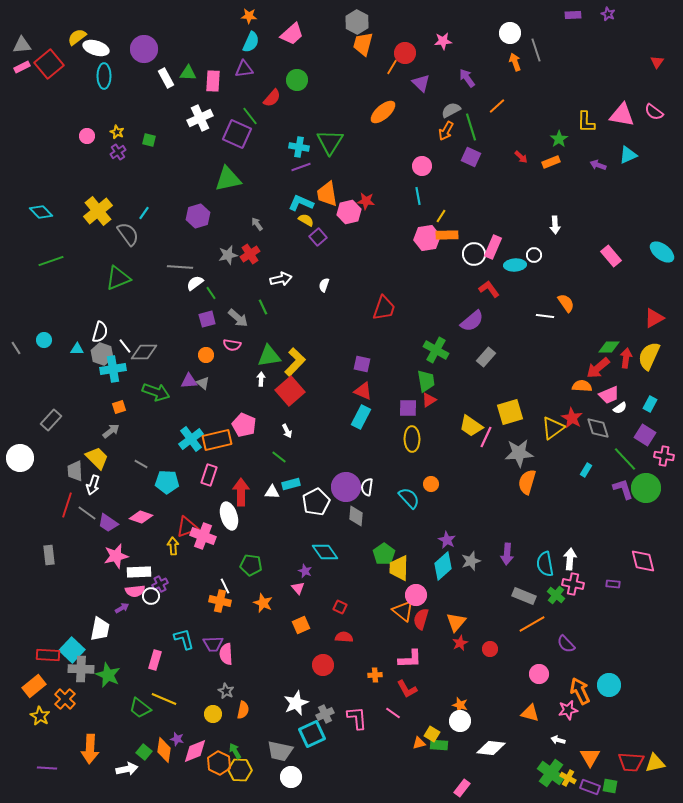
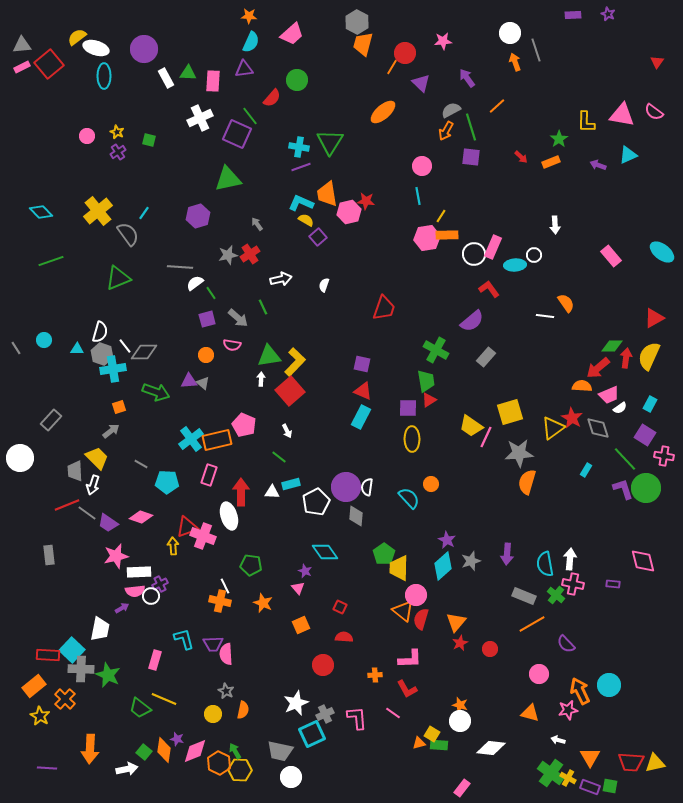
purple square at (471, 157): rotated 18 degrees counterclockwise
green diamond at (609, 347): moved 3 px right, 1 px up
red line at (67, 505): rotated 50 degrees clockwise
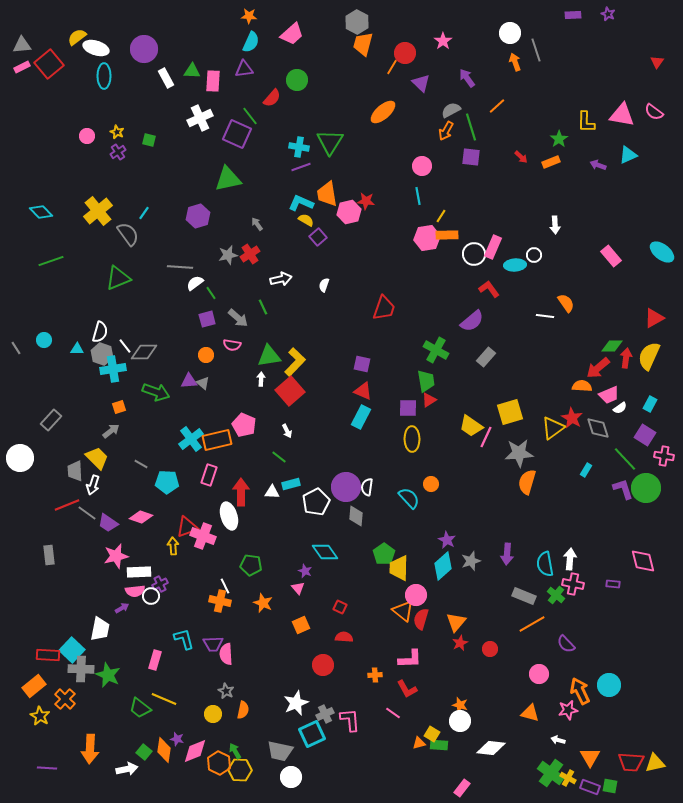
pink star at (443, 41): rotated 30 degrees counterclockwise
green triangle at (188, 73): moved 4 px right, 2 px up
pink L-shape at (357, 718): moved 7 px left, 2 px down
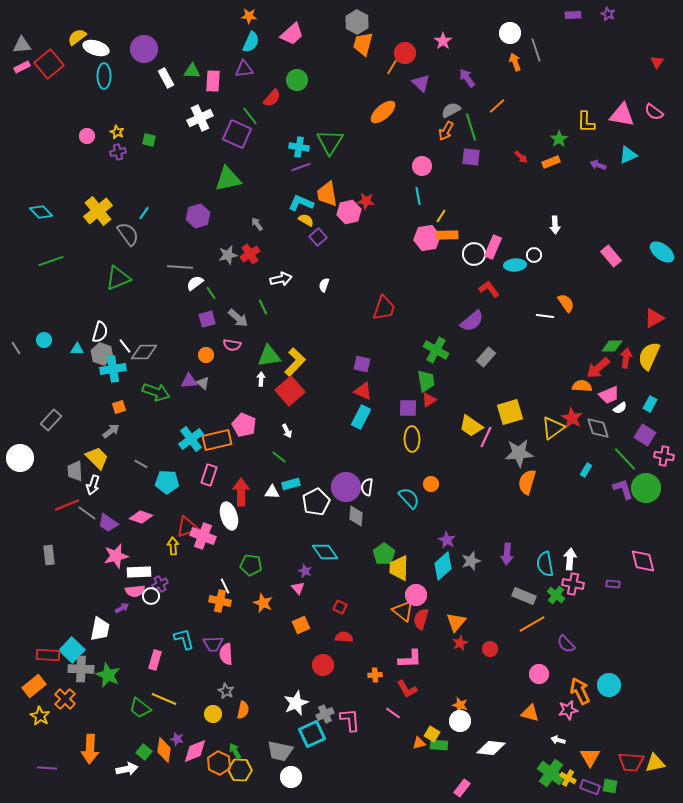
purple cross at (118, 152): rotated 21 degrees clockwise
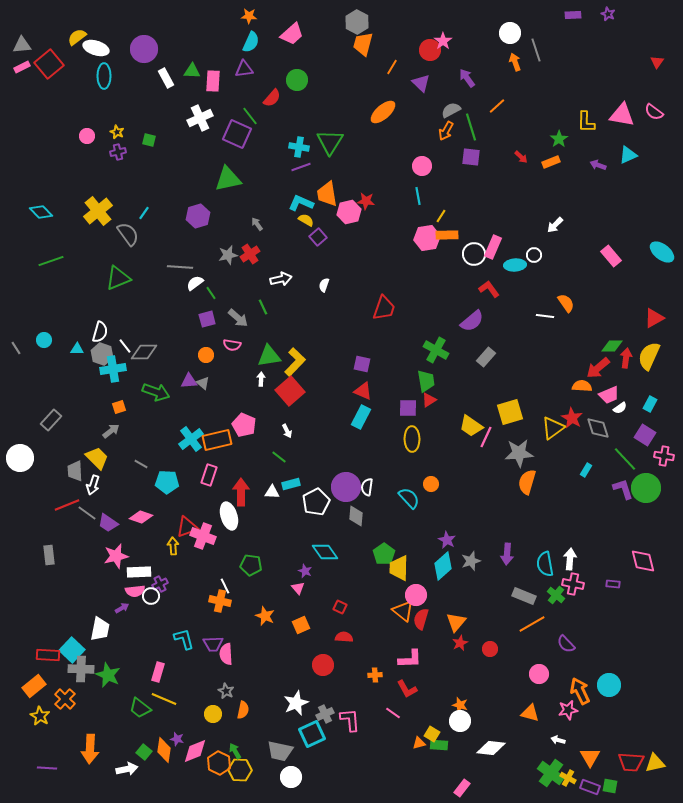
red circle at (405, 53): moved 25 px right, 3 px up
white arrow at (555, 225): rotated 48 degrees clockwise
orange star at (263, 603): moved 2 px right, 13 px down
pink rectangle at (155, 660): moved 3 px right, 12 px down
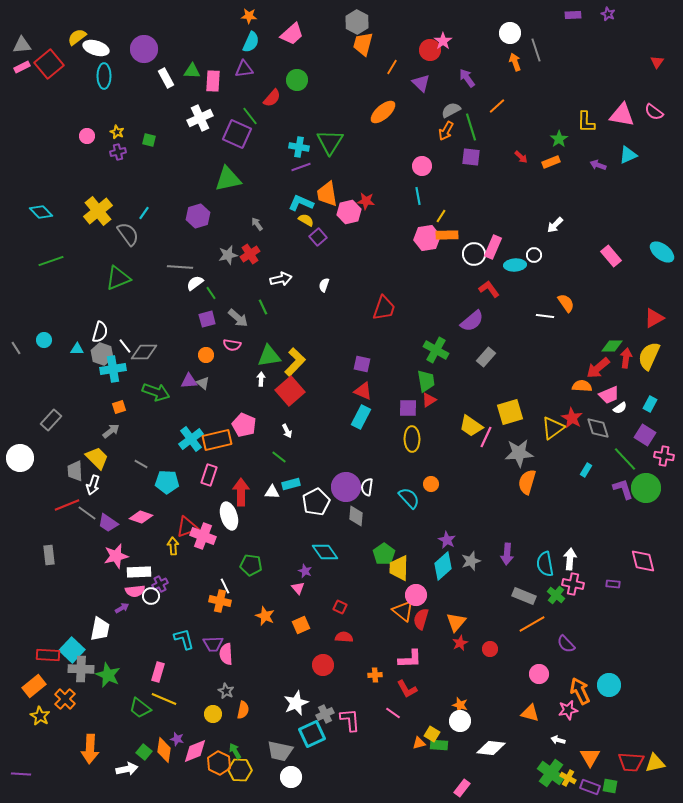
purple line at (47, 768): moved 26 px left, 6 px down
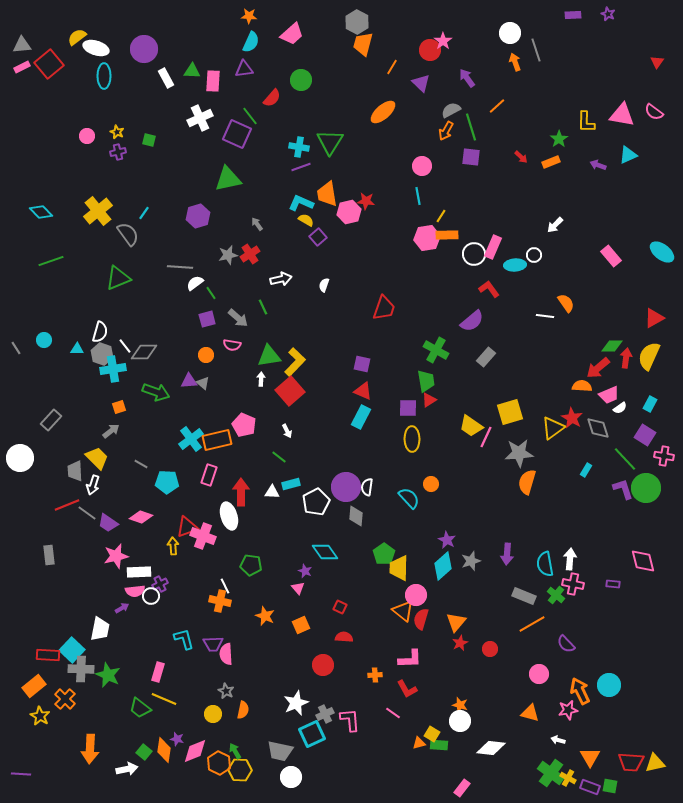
green circle at (297, 80): moved 4 px right
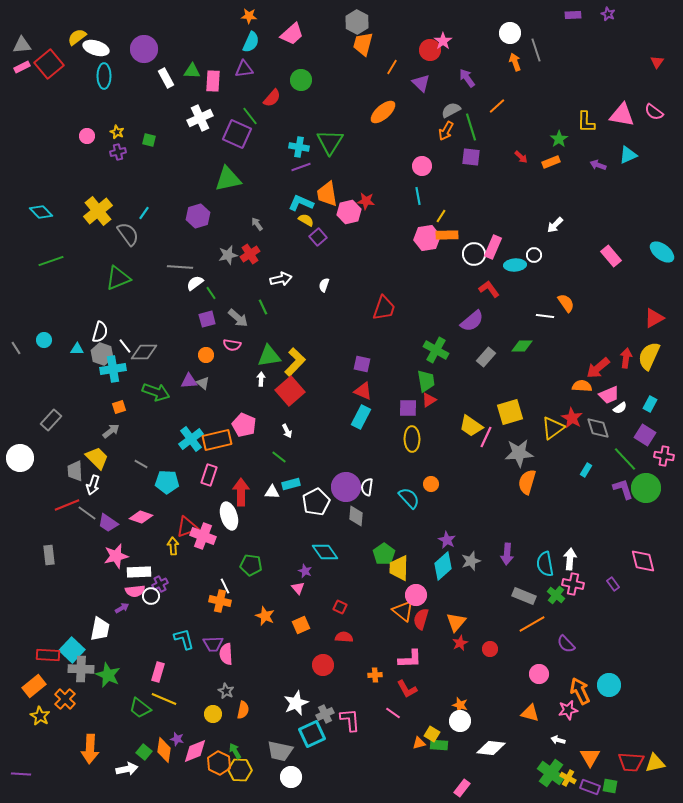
green diamond at (612, 346): moved 90 px left
purple rectangle at (613, 584): rotated 48 degrees clockwise
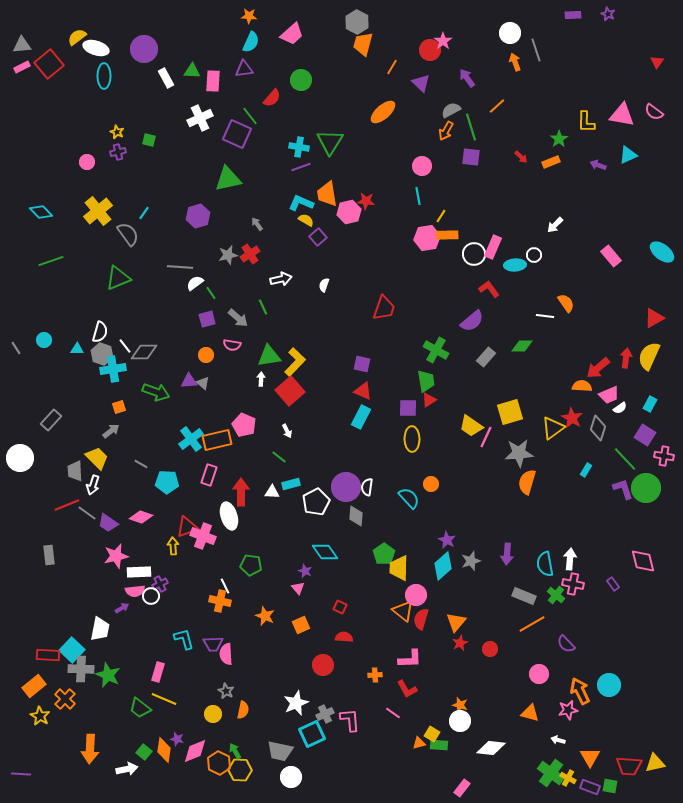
pink circle at (87, 136): moved 26 px down
gray diamond at (598, 428): rotated 35 degrees clockwise
red trapezoid at (631, 762): moved 2 px left, 4 px down
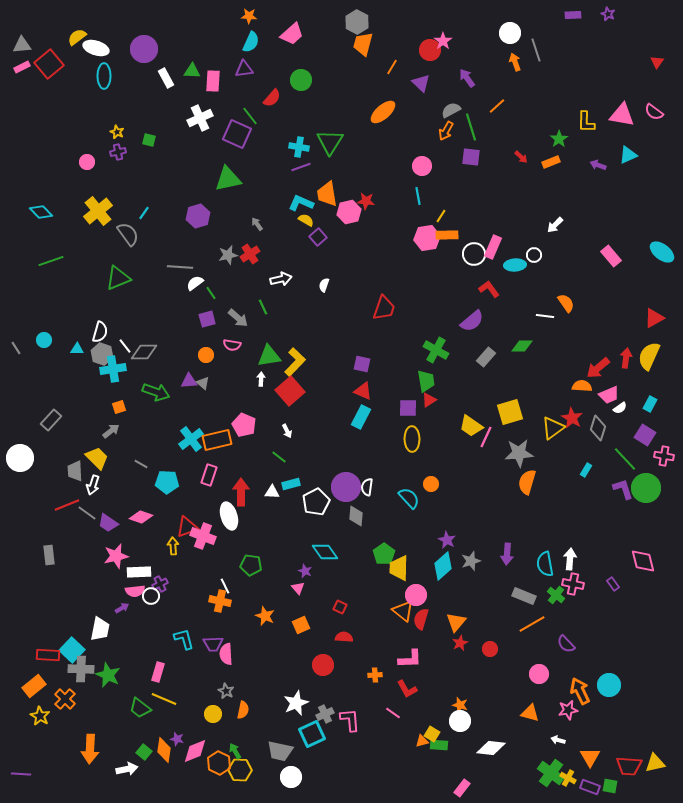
orange triangle at (419, 743): moved 3 px right, 2 px up
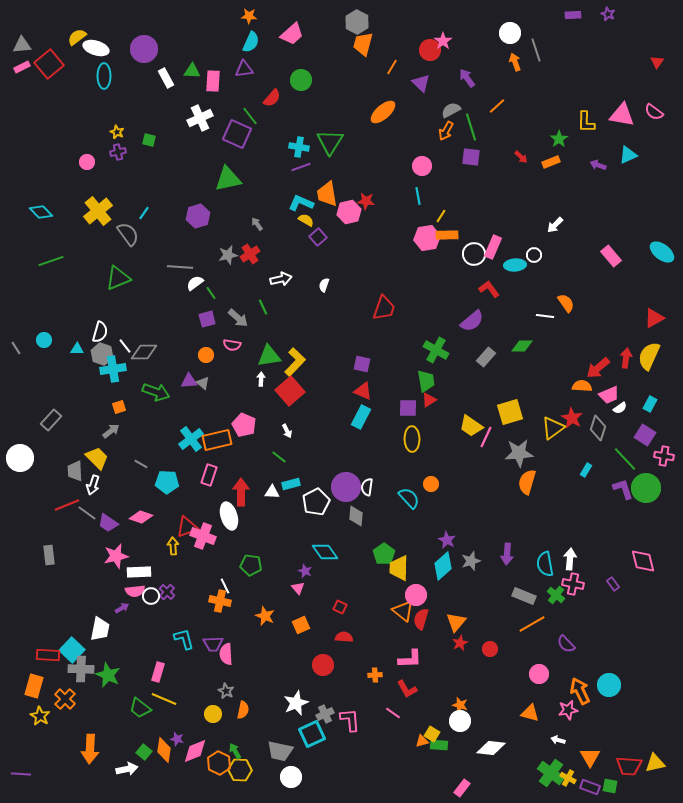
purple cross at (160, 584): moved 7 px right, 8 px down; rotated 21 degrees counterclockwise
orange rectangle at (34, 686): rotated 35 degrees counterclockwise
